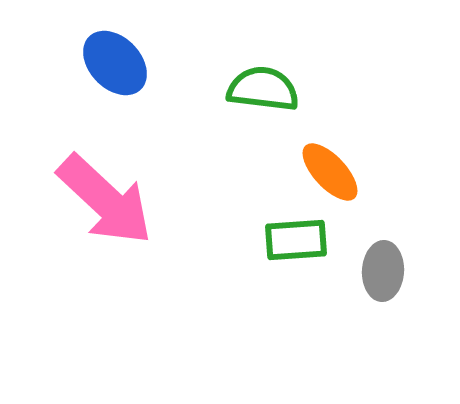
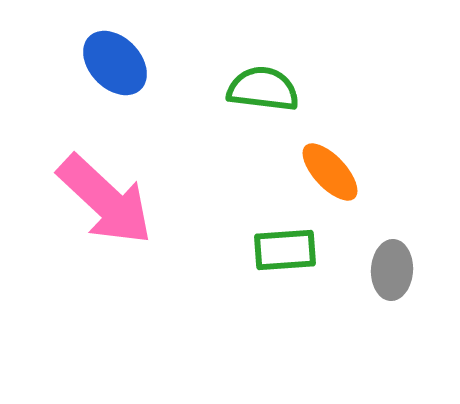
green rectangle: moved 11 px left, 10 px down
gray ellipse: moved 9 px right, 1 px up
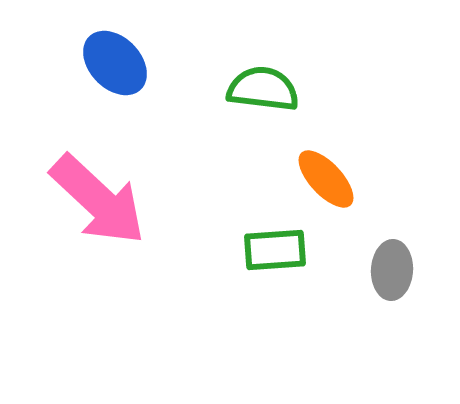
orange ellipse: moved 4 px left, 7 px down
pink arrow: moved 7 px left
green rectangle: moved 10 px left
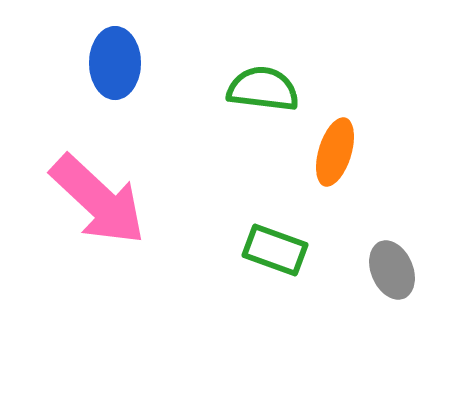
blue ellipse: rotated 44 degrees clockwise
orange ellipse: moved 9 px right, 27 px up; rotated 60 degrees clockwise
green rectangle: rotated 24 degrees clockwise
gray ellipse: rotated 26 degrees counterclockwise
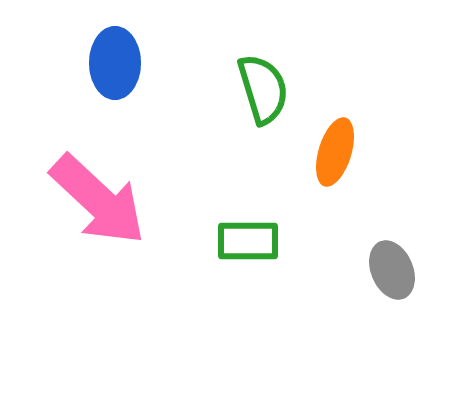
green semicircle: rotated 66 degrees clockwise
green rectangle: moved 27 px left, 9 px up; rotated 20 degrees counterclockwise
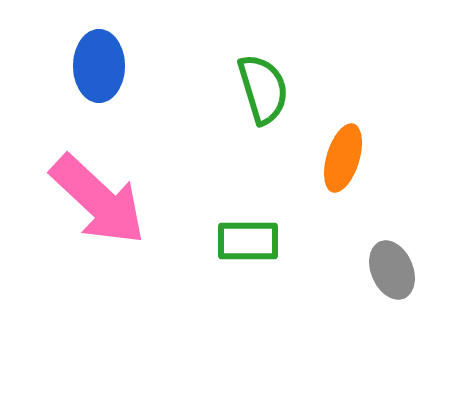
blue ellipse: moved 16 px left, 3 px down
orange ellipse: moved 8 px right, 6 px down
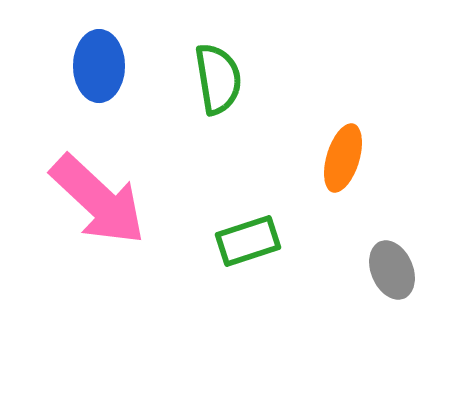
green semicircle: moved 45 px left, 10 px up; rotated 8 degrees clockwise
green rectangle: rotated 18 degrees counterclockwise
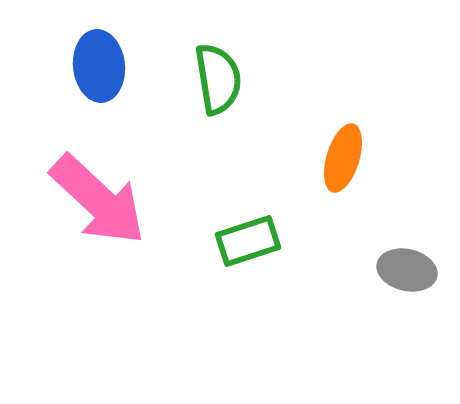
blue ellipse: rotated 6 degrees counterclockwise
gray ellipse: moved 15 px right; rotated 54 degrees counterclockwise
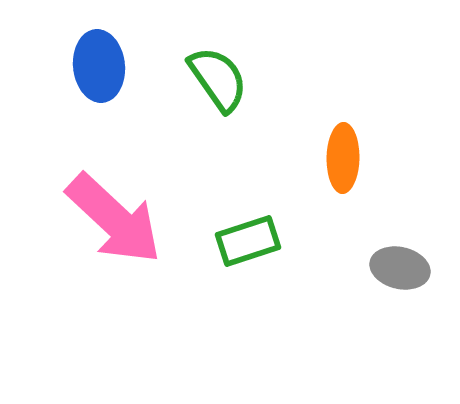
green semicircle: rotated 26 degrees counterclockwise
orange ellipse: rotated 16 degrees counterclockwise
pink arrow: moved 16 px right, 19 px down
gray ellipse: moved 7 px left, 2 px up
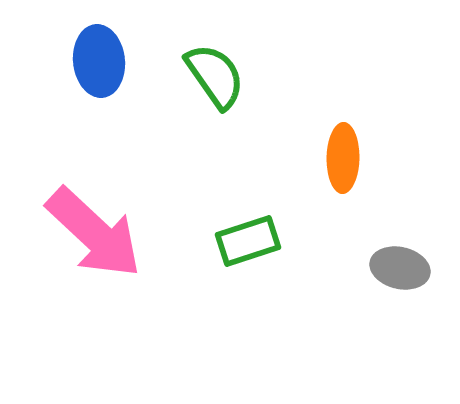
blue ellipse: moved 5 px up
green semicircle: moved 3 px left, 3 px up
pink arrow: moved 20 px left, 14 px down
